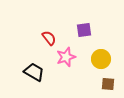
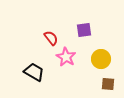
red semicircle: moved 2 px right
pink star: rotated 24 degrees counterclockwise
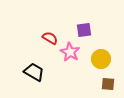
red semicircle: moved 1 px left; rotated 21 degrees counterclockwise
pink star: moved 4 px right, 5 px up
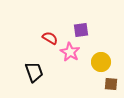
purple square: moved 3 px left
yellow circle: moved 3 px down
black trapezoid: rotated 40 degrees clockwise
brown square: moved 3 px right
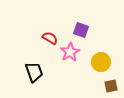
purple square: rotated 28 degrees clockwise
pink star: rotated 12 degrees clockwise
brown square: moved 2 px down; rotated 16 degrees counterclockwise
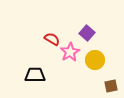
purple square: moved 6 px right, 3 px down; rotated 21 degrees clockwise
red semicircle: moved 2 px right, 1 px down
yellow circle: moved 6 px left, 2 px up
black trapezoid: moved 1 px right, 3 px down; rotated 70 degrees counterclockwise
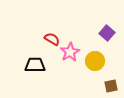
purple square: moved 20 px right
yellow circle: moved 1 px down
black trapezoid: moved 10 px up
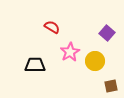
red semicircle: moved 12 px up
